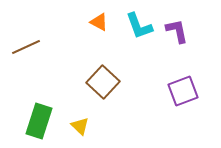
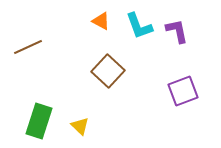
orange triangle: moved 2 px right, 1 px up
brown line: moved 2 px right
brown square: moved 5 px right, 11 px up
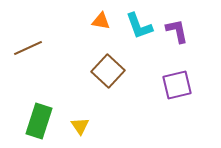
orange triangle: rotated 18 degrees counterclockwise
brown line: moved 1 px down
purple square: moved 6 px left, 6 px up; rotated 8 degrees clockwise
yellow triangle: rotated 12 degrees clockwise
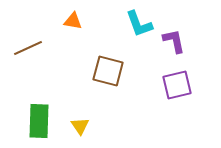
orange triangle: moved 28 px left
cyan L-shape: moved 2 px up
purple L-shape: moved 3 px left, 10 px down
brown square: rotated 28 degrees counterclockwise
green rectangle: rotated 16 degrees counterclockwise
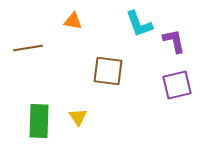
brown line: rotated 16 degrees clockwise
brown square: rotated 8 degrees counterclockwise
yellow triangle: moved 2 px left, 9 px up
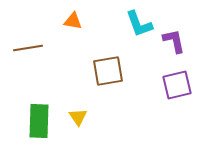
brown square: rotated 16 degrees counterclockwise
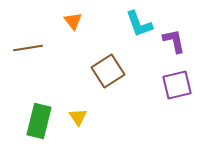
orange triangle: rotated 42 degrees clockwise
brown square: rotated 24 degrees counterclockwise
green rectangle: rotated 12 degrees clockwise
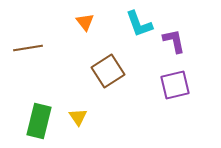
orange triangle: moved 12 px right, 1 px down
purple square: moved 2 px left
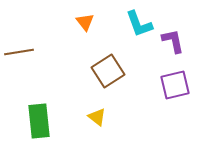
purple L-shape: moved 1 px left
brown line: moved 9 px left, 4 px down
yellow triangle: moved 19 px right; rotated 18 degrees counterclockwise
green rectangle: rotated 20 degrees counterclockwise
